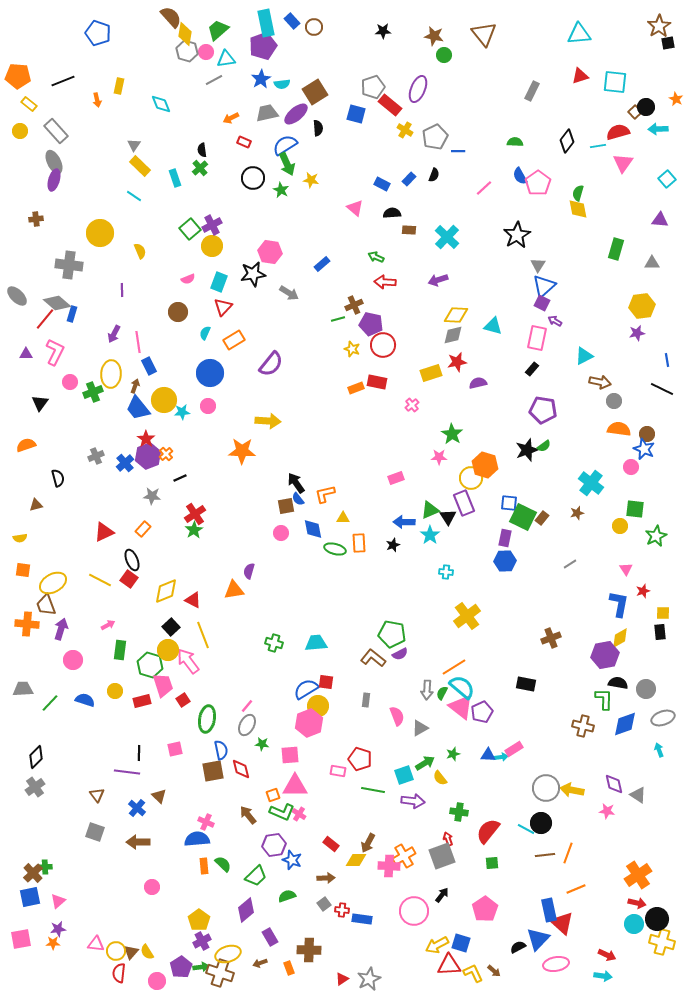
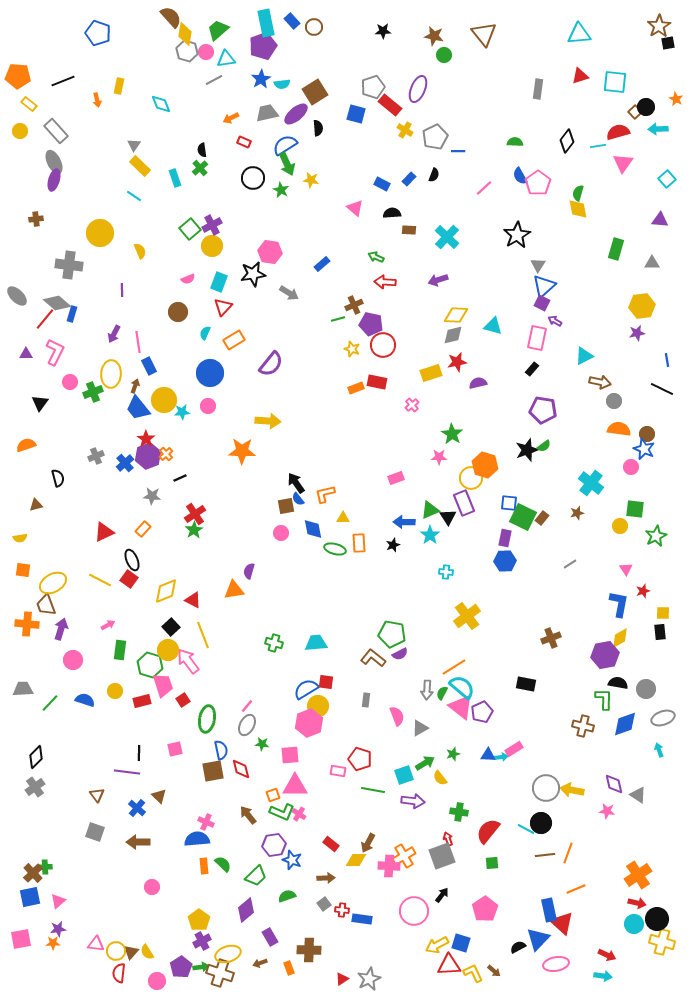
gray rectangle at (532, 91): moved 6 px right, 2 px up; rotated 18 degrees counterclockwise
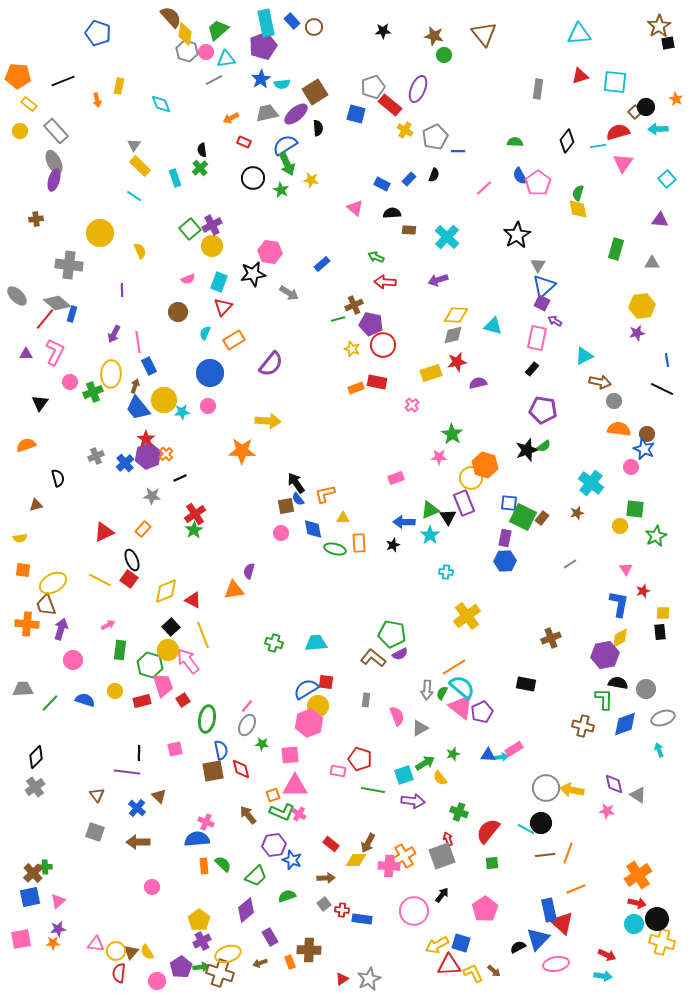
green cross at (459, 812): rotated 12 degrees clockwise
orange rectangle at (289, 968): moved 1 px right, 6 px up
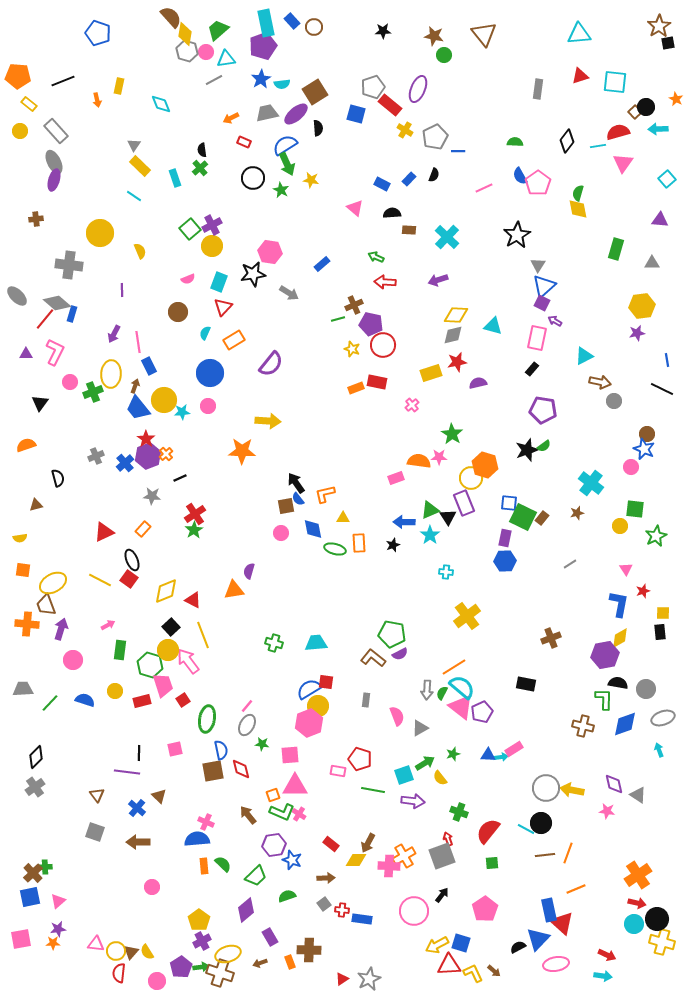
pink line at (484, 188): rotated 18 degrees clockwise
orange semicircle at (619, 429): moved 200 px left, 32 px down
blue semicircle at (306, 689): moved 3 px right
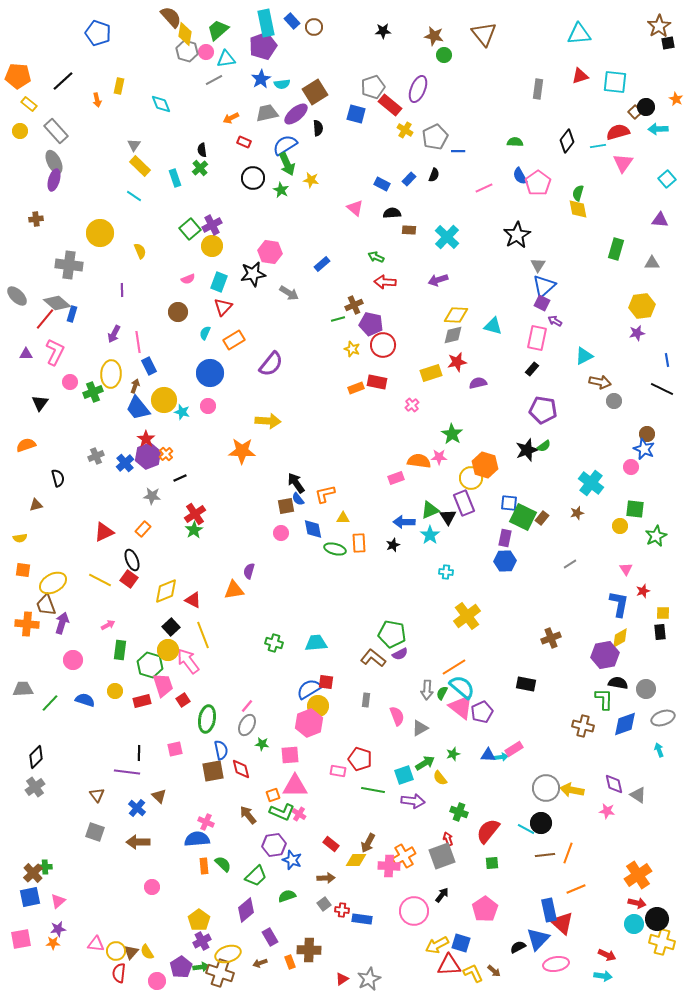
black line at (63, 81): rotated 20 degrees counterclockwise
cyan star at (182, 412): rotated 21 degrees clockwise
purple arrow at (61, 629): moved 1 px right, 6 px up
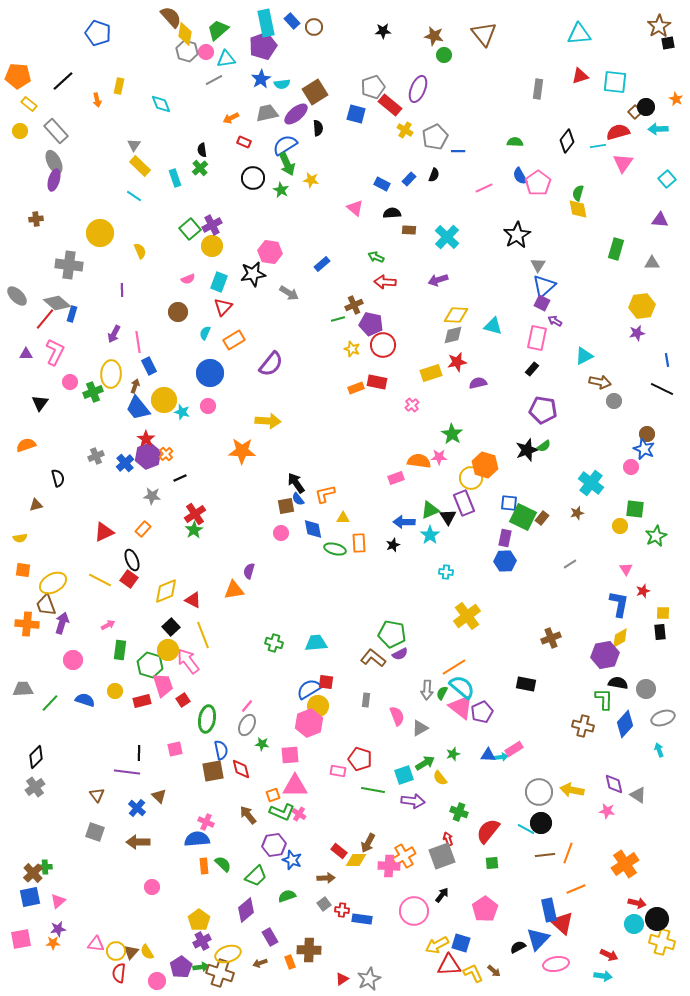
blue diamond at (625, 724): rotated 28 degrees counterclockwise
gray circle at (546, 788): moved 7 px left, 4 px down
red rectangle at (331, 844): moved 8 px right, 7 px down
orange cross at (638, 875): moved 13 px left, 11 px up
red arrow at (607, 955): moved 2 px right
